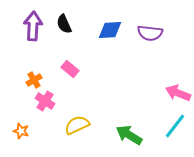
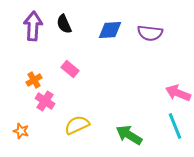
cyan line: rotated 60 degrees counterclockwise
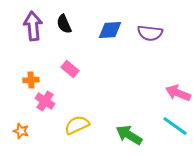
purple arrow: rotated 8 degrees counterclockwise
orange cross: moved 3 px left; rotated 28 degrees clockwise
cyan line: rotated 32 degrees counterclockwise
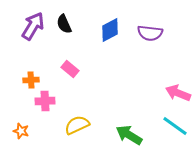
purple arrow: rotated 36 degrees clockwise
blue diamond: rotated 25 degrees counterclockwise
pink cross: rotated 36 degrees counterclockwise
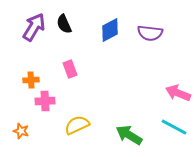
purple arrow: moved 1 px right, 1 px down
pink rectangle: rotated 30 degrees clockwise
cyan line: moved 1 px left, 1 px down; rotated 8 degrees counterclockwise
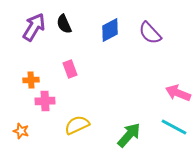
purple semicircle: rotated 40 degrees clockwise
green arrow: rotated 100 degrees clockwise
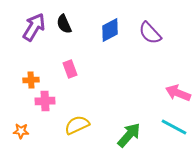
orange star: rotated 14 degrees counterclockwise
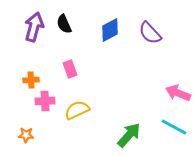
purple arrow: rotated 16 degrees counterclockwise
yellow semicircle: moved 15 px up
orange star: moved 5 px right, 4 px down
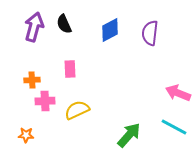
purple semicircle: rotated 50 degrees clockwise
pink rectangle: rotated 18 degrees clockwise
orange cross: moved 1 px right
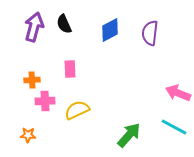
orange star: moved 2 px right
